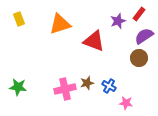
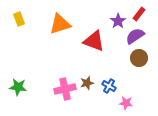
purple star: rotated 14 degrees counterclockwise
purple semicircle: moved 9 px left
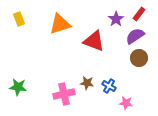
purple star: moved 2 px left, 2 px up
brown star: rotated 24 degrees clockwise
pink cross: moved 1 px left, 5 px down
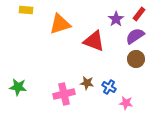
yellow rectangle: moved 7 px right, 9 px up; rotated 64 degrees counterclockwise
brown circle: moved 3 px left, 1 px down
blue cross: moved 1 px down
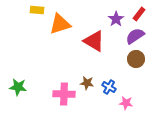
yellow rectangle: moved 11 px right
red triangle: rotated 10 degrees clockwise
pink cross: rotated 15 degrees clockwise
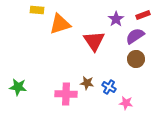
red rectangle: moved 4 px right, 1 px down; rotated 32 degrees clockwise
red triangle: rotated 25 degrees clockwise
pink cross: moved 2 px right
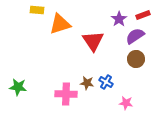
purple star: moved 3 px right
red triangle: moved 1 px left
blue cross: moved 3 px left, 5 px up
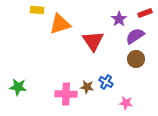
red rectangle: moved 2 px right, 2 px up
brown star: moved 4 px down
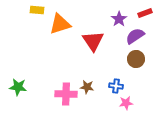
blue cross: moved 10 px right, 4 px down; rotated 24 degrees counterclockwise
pink star: rotated 16 degrees counterclockwise
